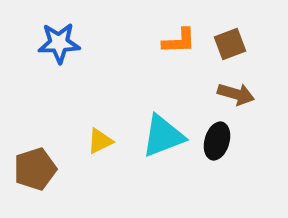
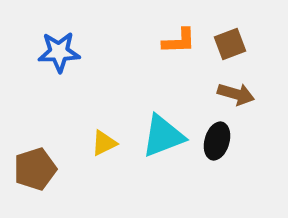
blue star: moved 9 px down
yellow triangle: moved 4 px right, 2 px down
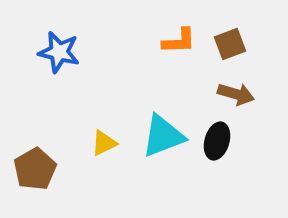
blue star: rotated 15 degrees clockwise
brown pentagon: rotated 12 degrees counterclockwise
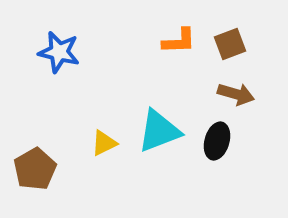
cyan triangle: moved 4 px left, 5 px up
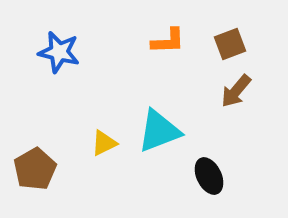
orange L-shape: moved 11 px left
brown arrow: moved 3 px up; rotated 114 degrees clockwise
black ellipse: moved 8 px left, 35 px down; rotated 42 degrees counterclockwise
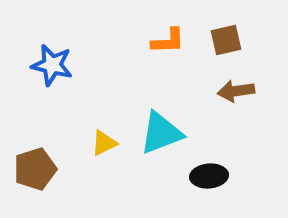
brown square: moved 4 px left, 4 px up; rotated 8 degrees clockwise
blue star: moved 7 px left, 13 px down
brown arrow: rotated 42 degrees clockwise
cyan triangle: moved 2 px right, 2 px down
brown pentagon: rotated 12 degrees clockwise
black ellipse: rotated 69 degrees counterclockwise
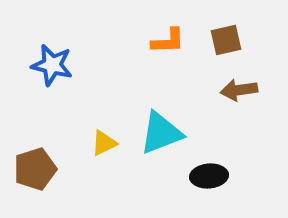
brown arrow: moved 3 px right, 1 px up
